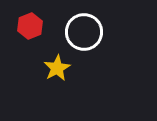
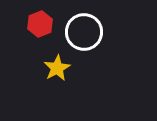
red hexagon: moved 10 px right, 2 px up
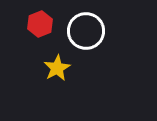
white circle: moved 2 px right, 1 px up
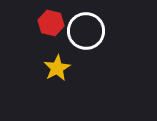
red hexagon: moved 11 px right, 1 px up; rotated 25 degrees counterclockwise
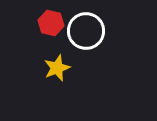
yellow star: rotated 8 degrees clockwise
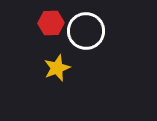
red hexagon: rotated 15 degrees counterclockwise
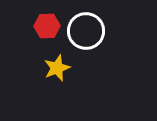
red hexagon: moved 4 px left, 3 px down
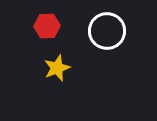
white circle: moved 21 px right
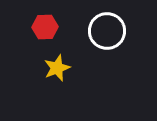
red hexagon: moved 2 px left, 1 px down
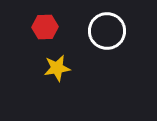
yellow star: rotated 12 degrees clockwise
